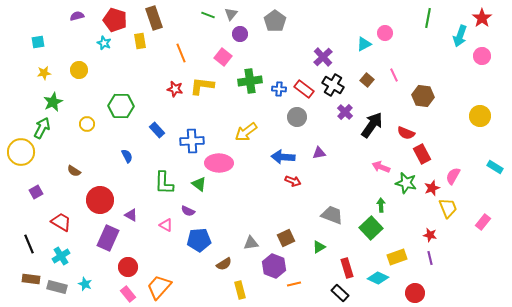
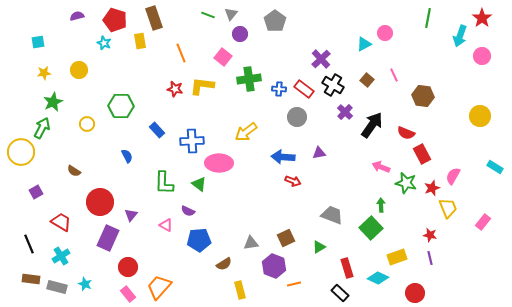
purple cross at (323, 57): moved 2 px left, 2 px down
green cross at (250, 81): moved 1 px left, 2 px up
red circle at (100, 200): moved 2 px down
purple triangle at (131, 215): rotated 40 degrees clockwise
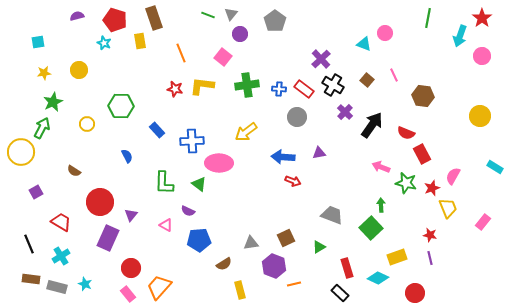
cyan triangle at (364, 44): rotated 49 degrees clockwise
green cross at (249, 79): moved 2 px left, 6 px down
red circle at (128, 267): moved 3 px right, 1 px down
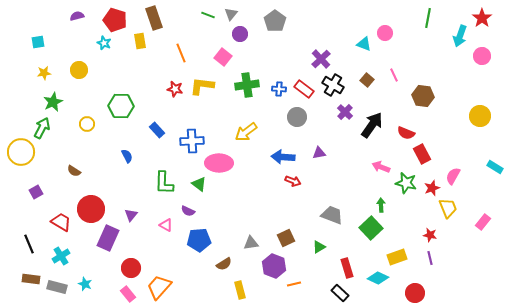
red circle at (100, 202): moved 9 px left, 7 px down
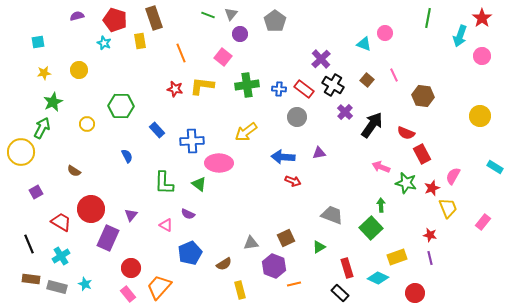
purple semicircle at (188, 211): moved 3 px down
blue pentagon at (199, 240): moved 9 px left, 13 px down; rotated 20 degrees counterclockwise
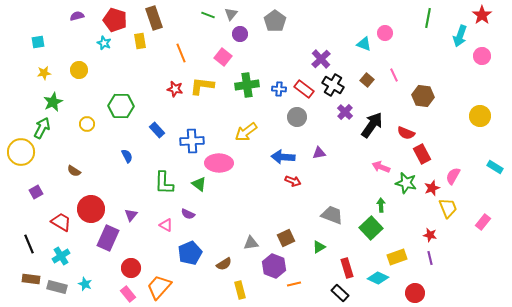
red star at (482, 18): moved 3 px up
